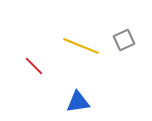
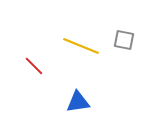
gray square: rotated 35 degrees clockwise
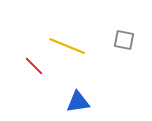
yellow line: moved 14 px left
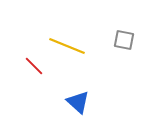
blue triangle: rotated 50 degrees clockwise
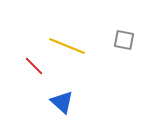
blue triangle: moved 16 px left
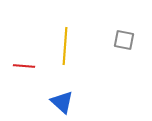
yellow line: moved 2 px left; rotated 72 degrees clockwise
red line: moved 10 px left; rotated 40 degrees counterclockwise
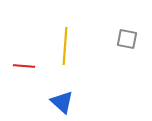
gray square: moved 3 px right, 1 px up
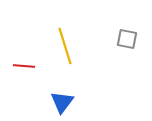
yellow line: rotated 21 degrees counterclockwise
blue triangle: rotated 25 degrees clockwise
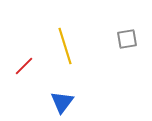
gray square: rotated 20 degrees counterclockwise
red line: rotated 50 degrees counterclockwise
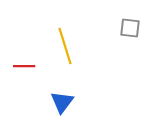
gray square: moved 3 px right, 11 px up; rotated 15 degrees clockwise
red line: rotated 45 degrees clockwise
